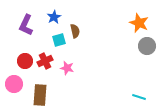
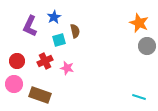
purple L-shape: moved 4 px right, 1 px down
red circle: moved 8 px left
brown rectangle: rotated 75 degrees counterclockwise
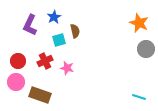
purple L-shape: moved 1 px up
gray circle: moved 1 px left, 3 px down
red circle: moved 1 px right
pink circle: moved 2 px right, 2 px up
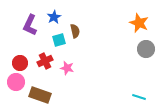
red circle: moved 2 px right, 2 px down
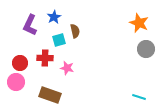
red cross: moved 3 px up; rotated 28 degrees clockwise
brown rectangle: moved 10 px right
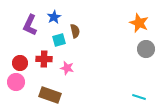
red cross: moved 1 px left, 1 px down
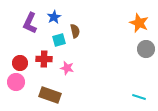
purple L-shape: moved 2 px up
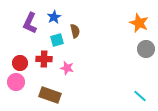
cyan square: moved 2 px left
cyan line: moved 1 px right, 1 px up; rotated 24 degrees clockwise
